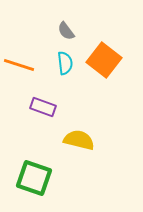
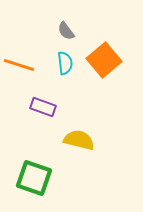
orange square: rotated 12 degrees clockwise
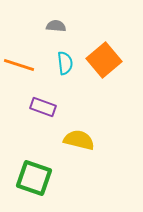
gray semicircle: moved 10 px left, 5 px up; rotated 132 degrees clockwise
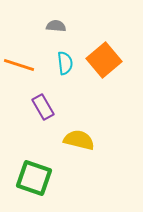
purple rectangle: rotated 40 degrees clockwise
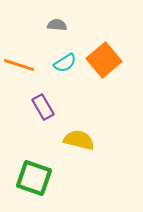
gray semicircle: moved 1 px right, 1 px up
cyan semicircle: rotated 65 degrees clockwise
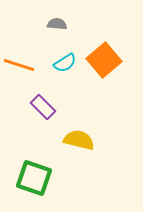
gray semicircle: moved 1 px up
purple rectangle: rotated 15 degrees counterclockwise
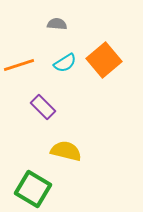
orange line: rotated 36 degrees counterclockwise
yellow semicircle: moved 13 px left, 11 px down
green square: moved 1 px left, 11 px down; rotated 12 degrees clockwise
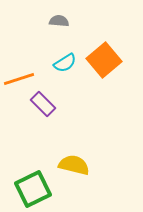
gray semicircle: moved 2 px right, 3 px up
orange line: moved 14 px down
purple rectangle: moved 3 px up
yellow semicircle: moved 8 px right, 14 px down
green square: rotated 33 degrees clockwise
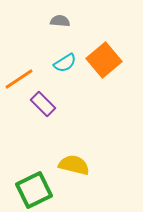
gray semicircle: moved 1 px right
orange line: rotated 16 degrees counterclockwise
green square: moved 1 px right, 1 px down
